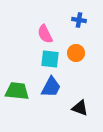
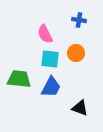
green trapezoid: moved 2 px right, 12 px up
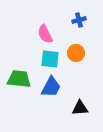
blue cross: rotated 24 degrees counterclockwise
black triangle: rotated 24 degrees counterclockwise
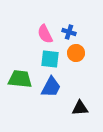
blue cross: moved 10 px left, 12 px down; rotated 32 degrees clockwise
green trapezoid: moved 1 px right
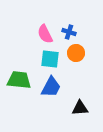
green trapezoid: moved 1 px left, 1 px down
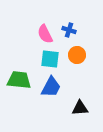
blue cross: moved 2 px up
orange circle: moved 1 px right, 2 px down
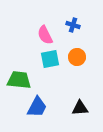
blue cross: moved 4 px right, 5 px up
pink semicircle: moved 1 px down
orange circle: moved 2 px down
cyan square: rotated 18 degrees counterclockwise
blue trapezoid: moved 14 px left, 20 px down
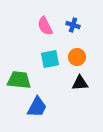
pink semicircle: moved 9 px up
black triangle: moved 25 px up
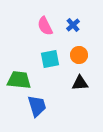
blue cross: rotated 32 degrees clockwise
orange circle: moved 2 px right, 2 px up
blue trapezoid: moved 1 px up; rotated 45 degrees counterclockwise
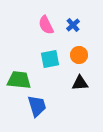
pink semicircle: moved 1 px right, 1 px up
